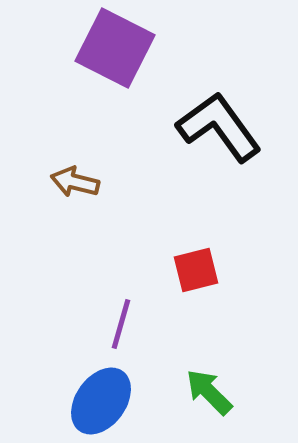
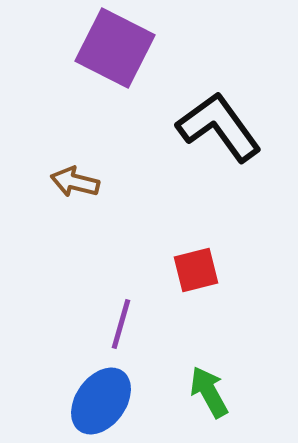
green arrow: rotated 16 degrees clockwise
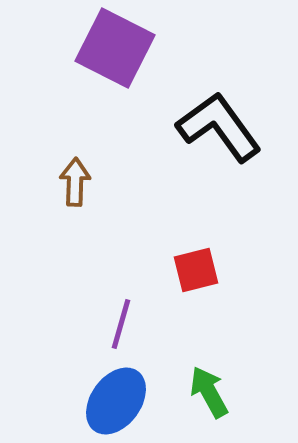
brown arrow: rotated 78 degrees clockwise
blue ellipse: moved 15 px right
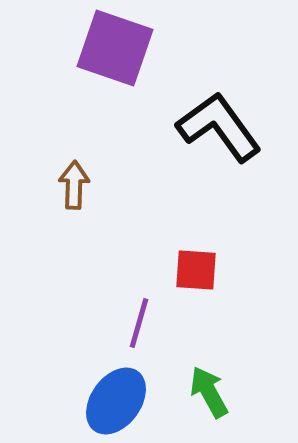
purple square: rotated 8 degrees counterclockwise
brown arrow: moved 1 px left, 3 px down
red square: rotated 18 degrees clockwise
purple line: moved 18 px right, 1 px up
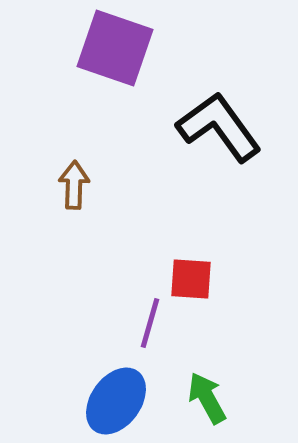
red square: moved 5 px left, 9 px down
purple line: moved 11 px right
green arrow: moved 2 px left, 6 px down
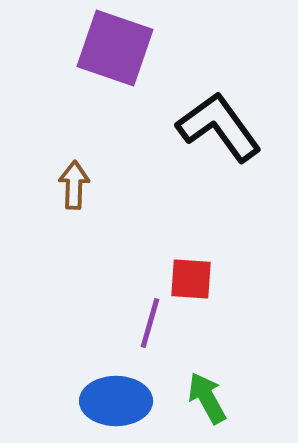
blue ellipse: rotated 54 degrees clockwise
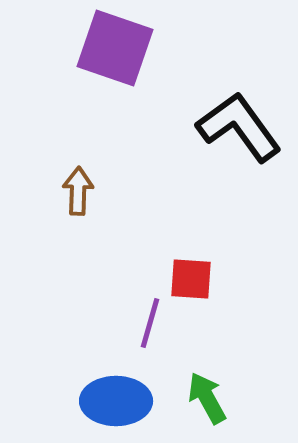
black L-shape: moved 20 px right
brown arrow: moved 4 px right, 6 px down
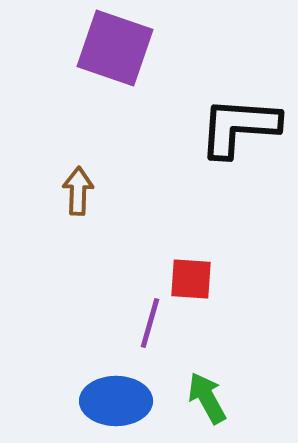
black L-shape: rotated 50 degrees counterclockwise
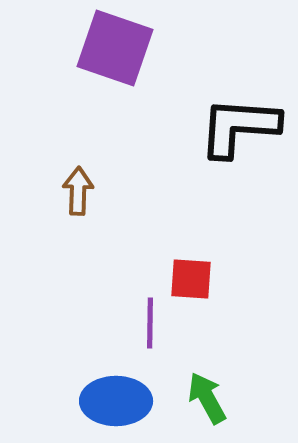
purple line: rotated 15 degrees counterclockwise
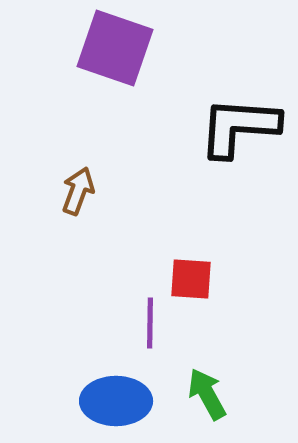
brown arrow: rotated 18 degrees clockwise
green arrow: moved 4 px up
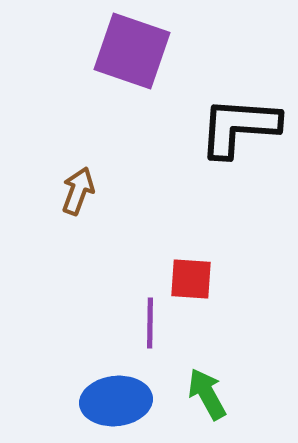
purple square: moved 17 px right, 3 px down
blue ellipse: rotated 6 degrees counterclockwise
